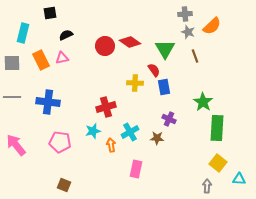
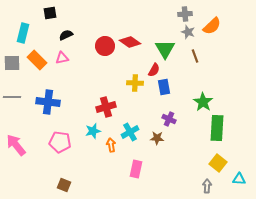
orange rectangle: moved 4 px left; rotated 18 degrees counterclockwise
red semicircle: rotated 64 degrees clockwise
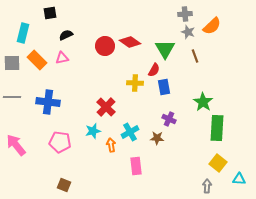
red cross: rotated 30 degrees counterclockwise
pink rectangle: moved 3 px up; rotated 18 degrees counterclockwise
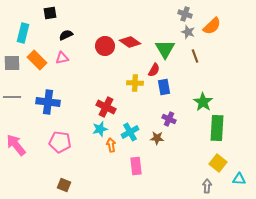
gray cross: rotated 24 degrees clockwise
red cross: rotated 18 degrees counterclockwise
cyan star: moved 7 px right, 2 px up
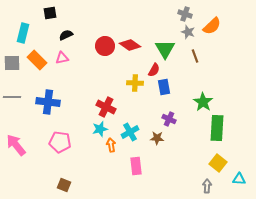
red diamond: moved 3 px down
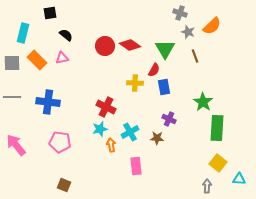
gray cross: moved 5 px left, 1 px up
black semicircle: rotated 64 degrees clockwise
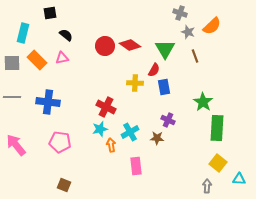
purple cross: moved 1 px left, 1 px down
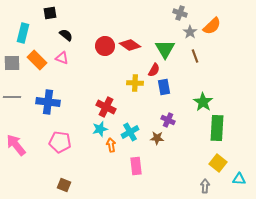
gray star: moved 2 px right; rotated 16 degrees clockwise
pink triangle: rotated 32 degrees clockwise
gray arrow: moved 2 px left
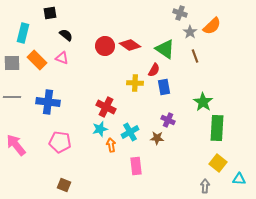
green triangle: rotated 25 degrees counterclockwise
